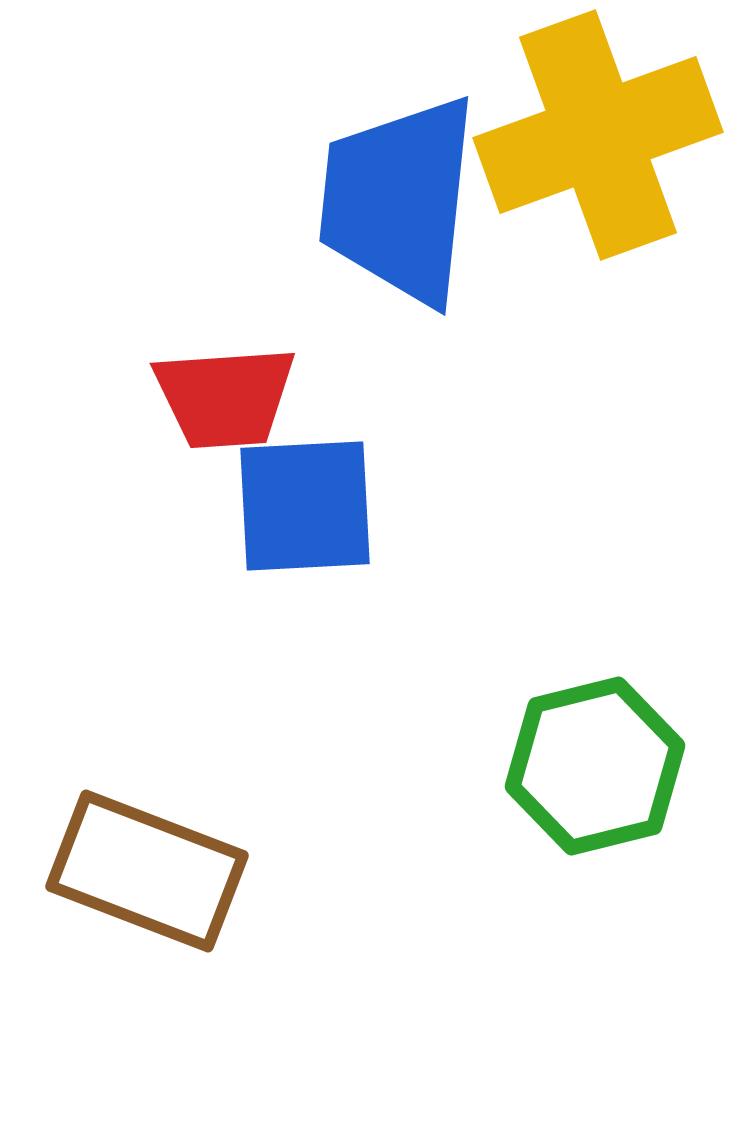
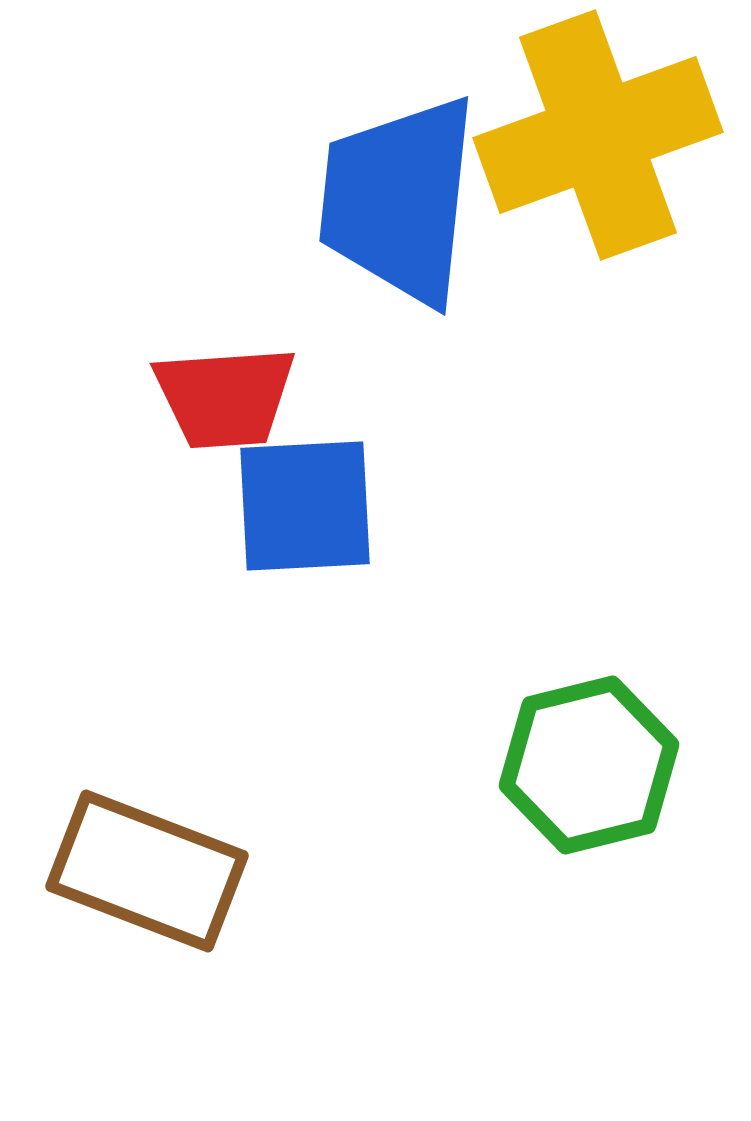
green hexagon: moved 6 px left, 1 px up
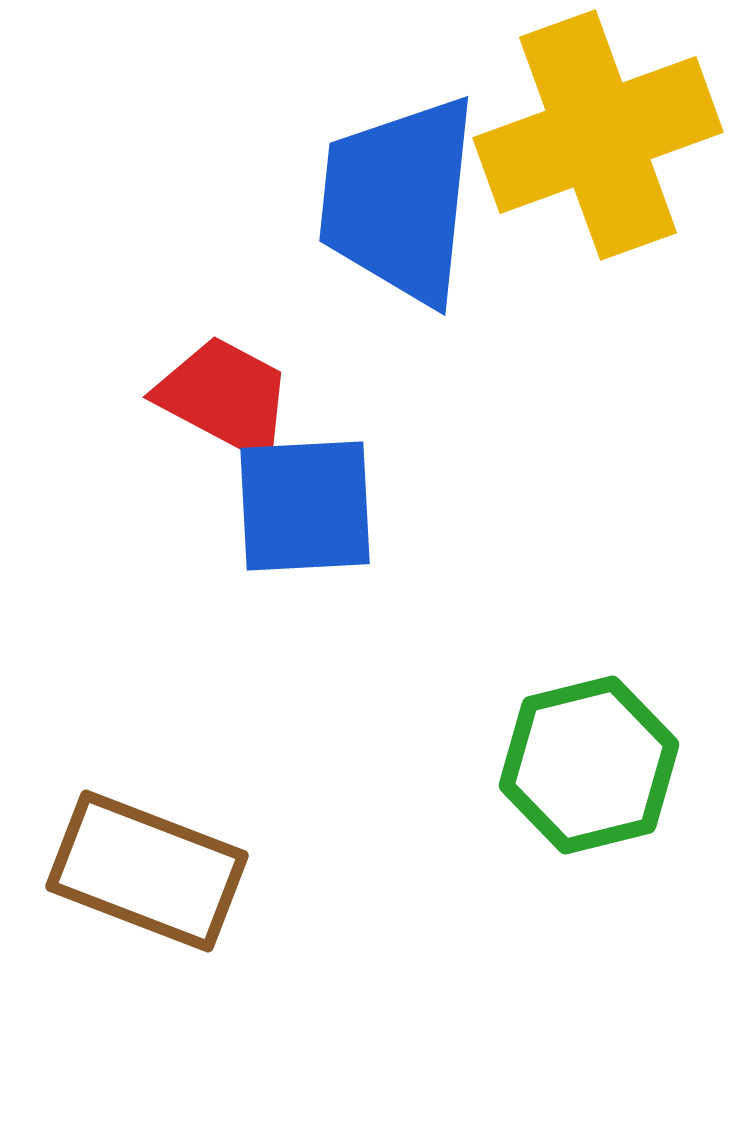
red trapezoid: rotated 148 degrees counterclockwise
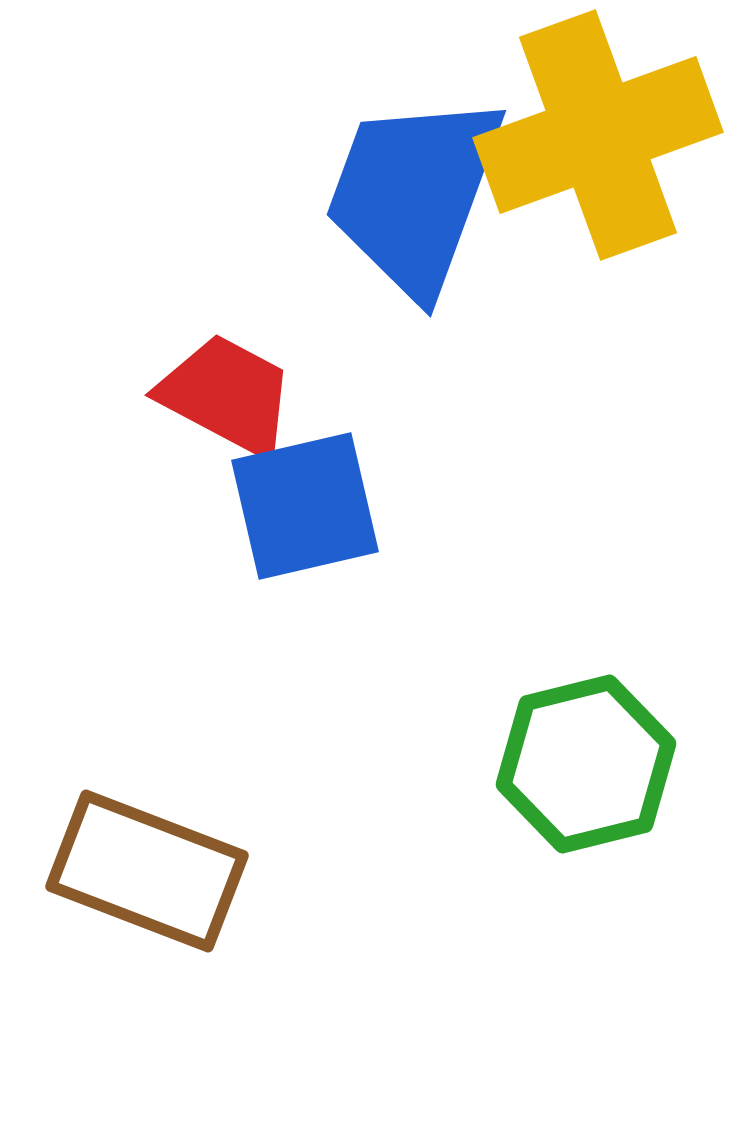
blue trapezoid: moved 15 px right, 6 px up; rotated 14 degrees clockwise
red trapezoid: moved 2 px right, 2 px up
blue square: rotated 10 degrees counterclockwise
green hexagon: moved 3 px left, 1 px up
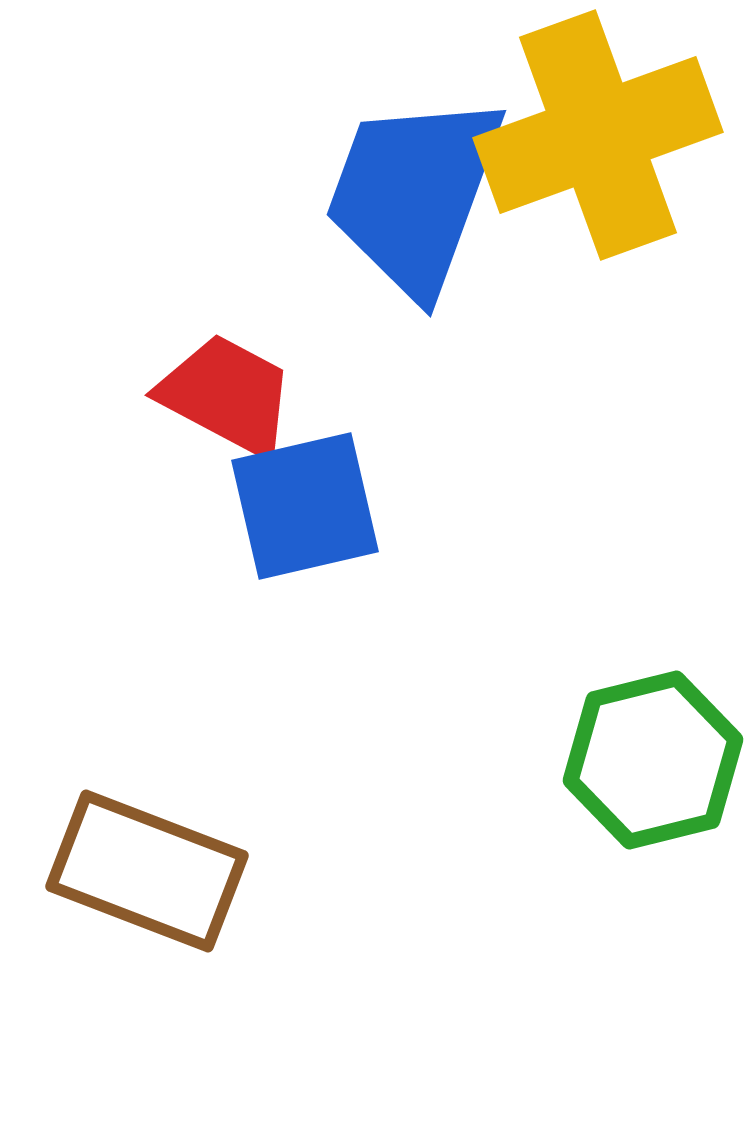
green hexagon: moved 67 px right, 4 px up
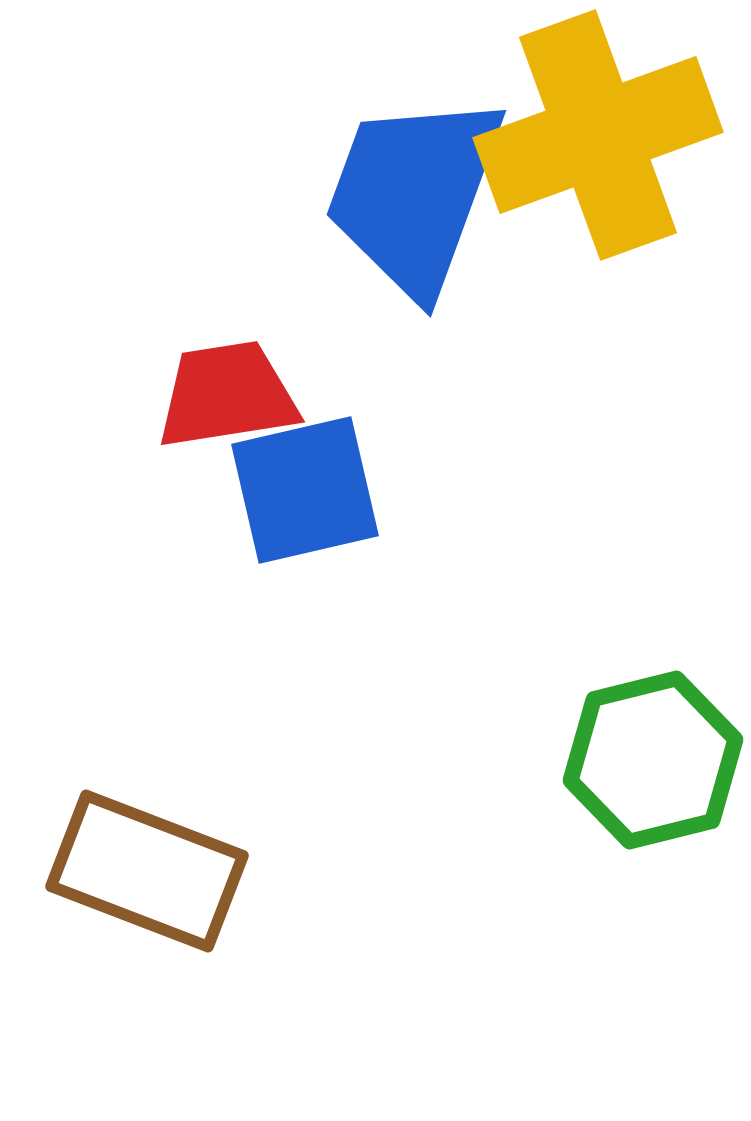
red trapezoid: rotated 37 degrees counterclockwise
blue square: moved 16 px up
